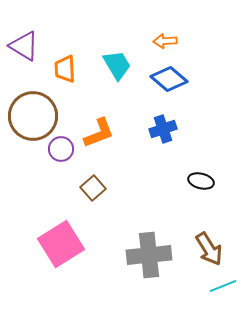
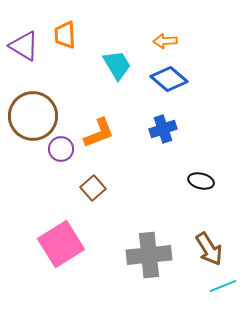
orange trapezoid: moved 34 px up
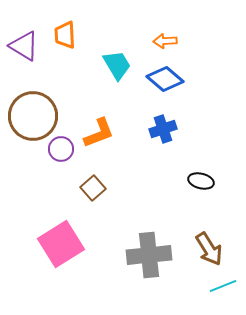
blue diamond: moved 4 px left
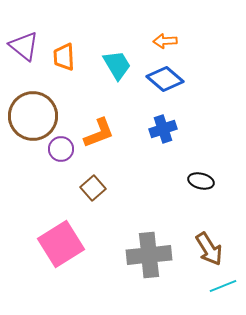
orange trapezoid: moved 1 px left, 22 px down
purple triangle: rotated 8 degrees clockwise
